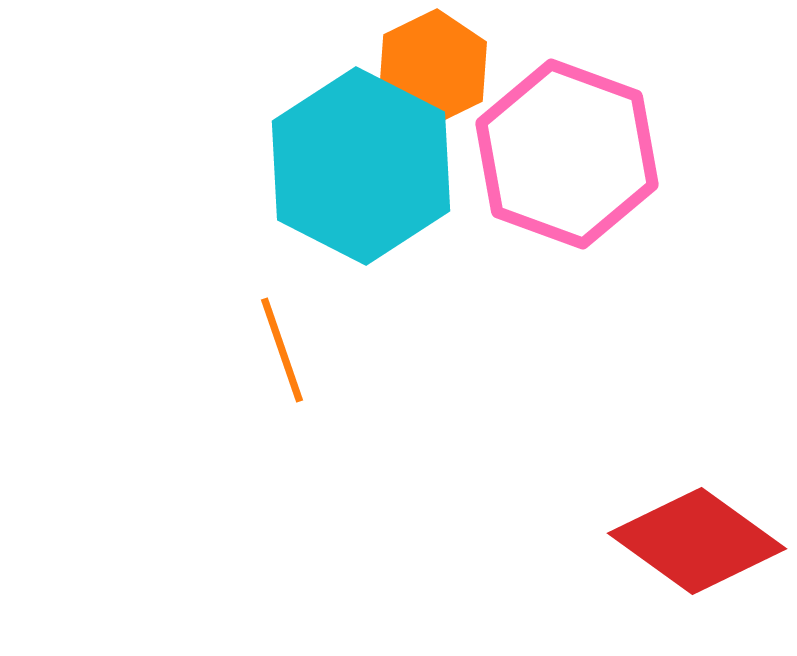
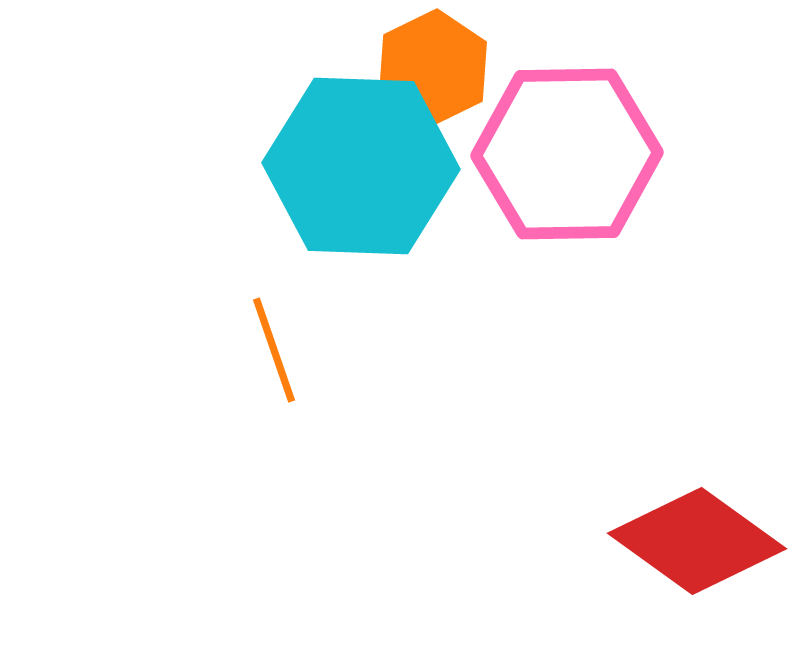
pink hexagon: rotated 21 degrees counterclockwise
cyan hexagon: rotated 25 degrees counterclockwise
orange line: moved 8 px left
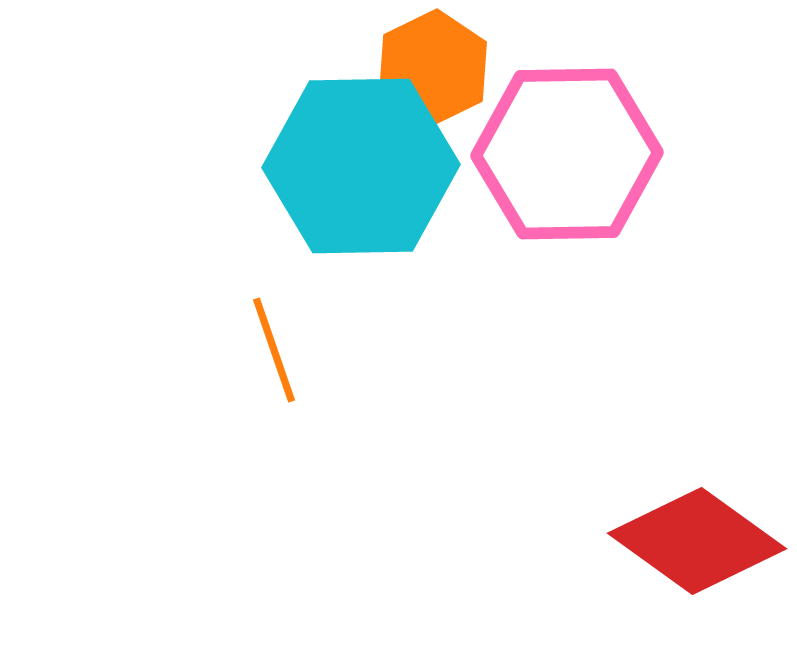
cyan hexagon: rotated 3 degrees counterclockwise
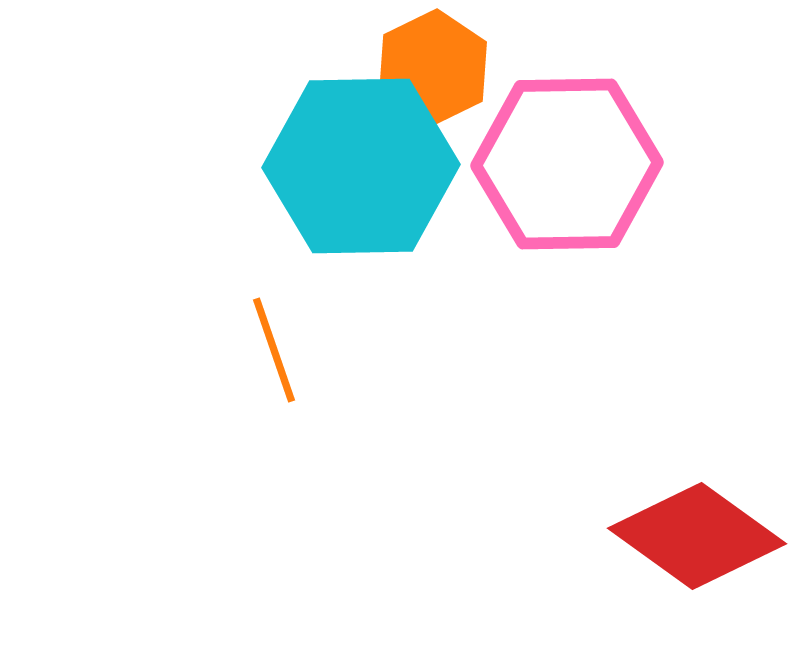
pink hexagon: moved 10 px down
red diamond: moved 5 px up
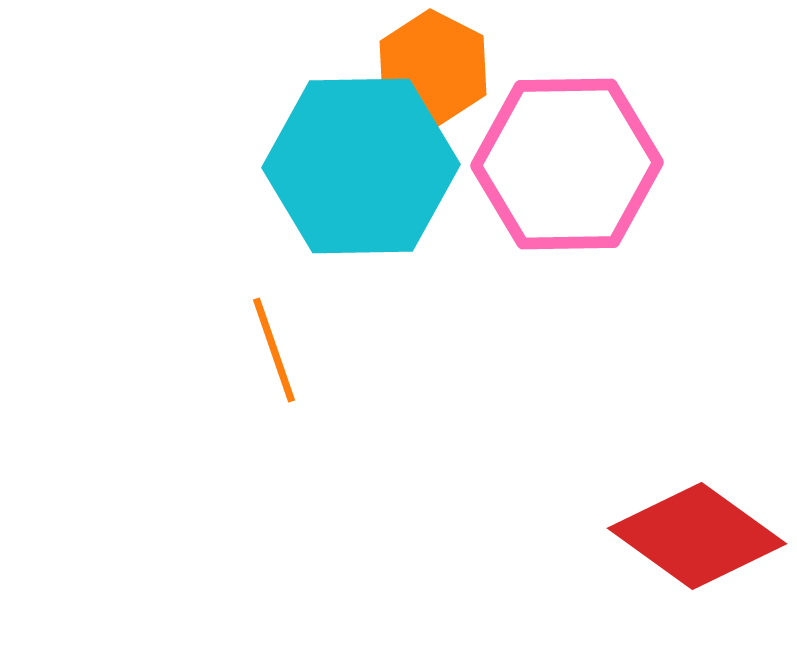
orange hexagon: rotated 7 degrees counterclockwise
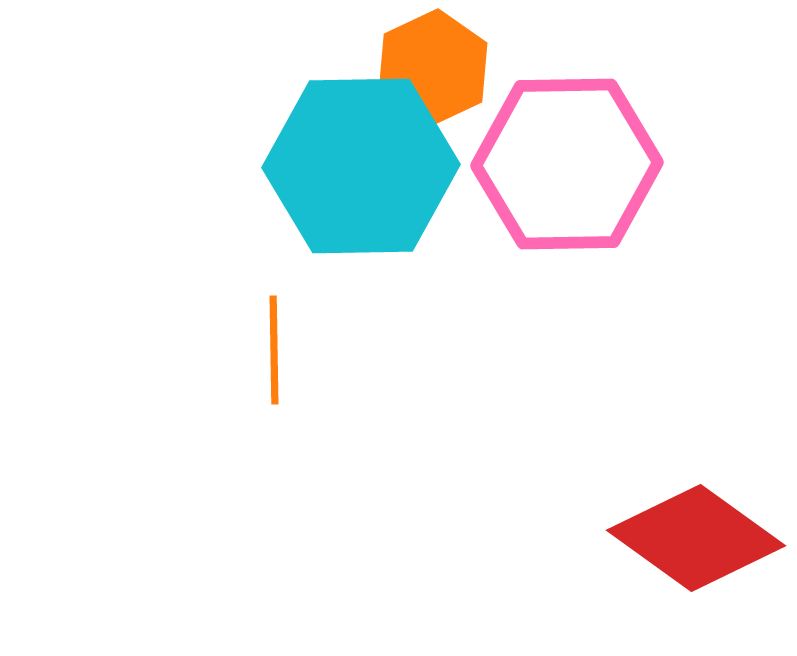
orange hexagon: rotated 8 degrees clockwise
orange line: rotated 18 degrees clockwise
red diamond: moved 1 px left, 2 px down
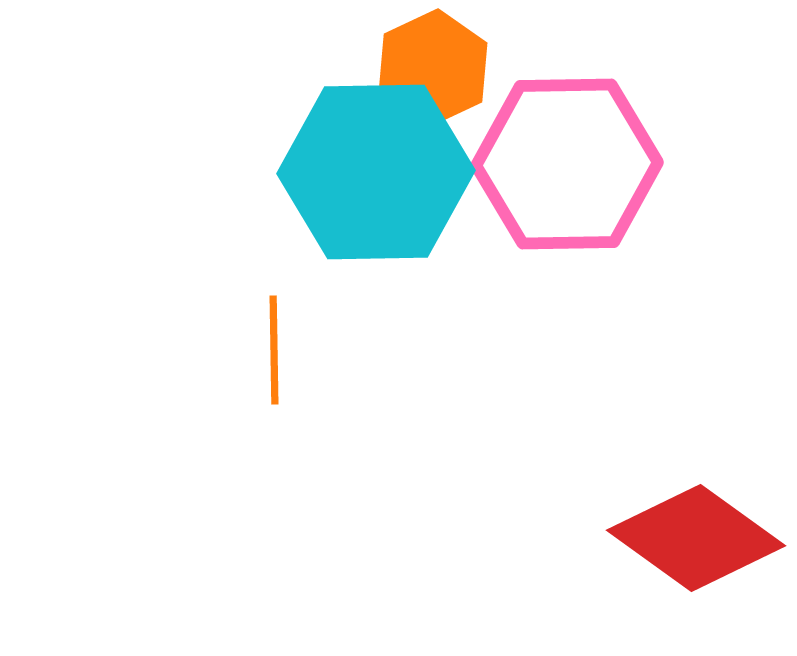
cyan hexagon: moved 15 px right, 6 px down
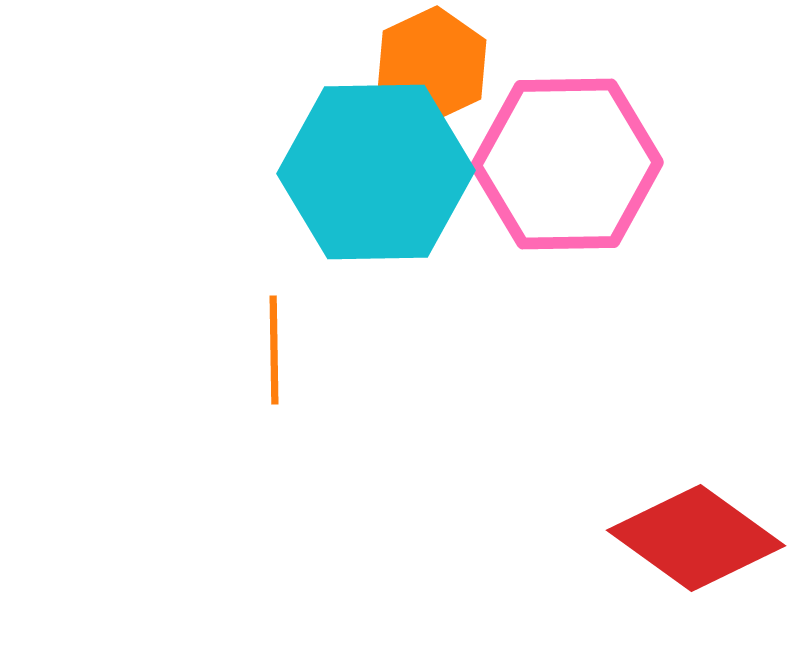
orange hexagon: moved 1 px left, 3 px up
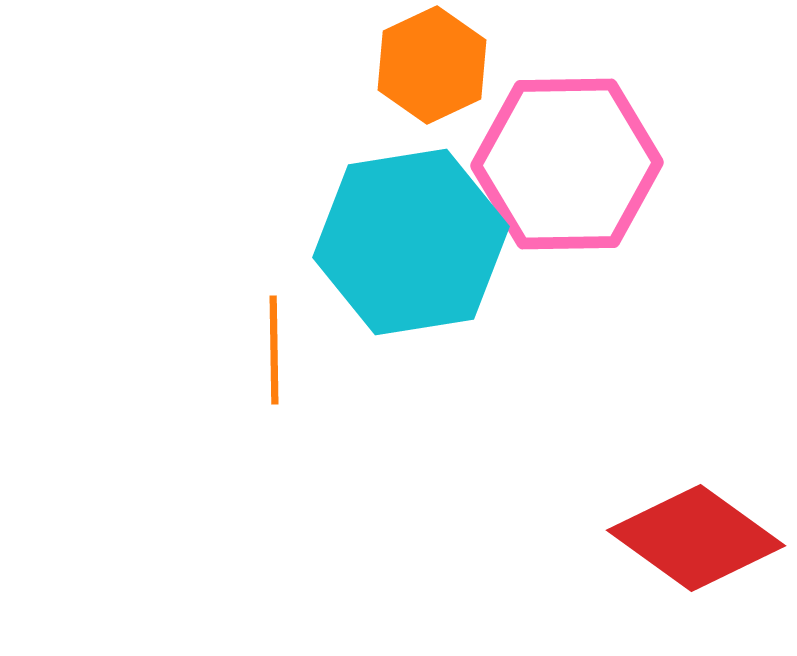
cyan hexagon: moved 35 px right, 70 px down; rotated 8 degrees counterclockwise
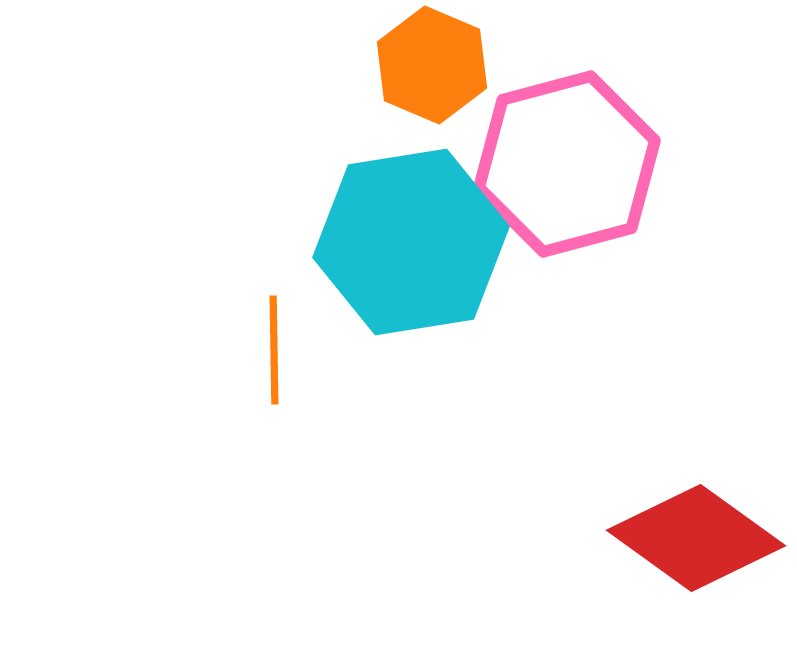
orange hexagon: rotated 12 degrees counterclockwise
pink hexagon: rotated 14 degrees counterclockwise
